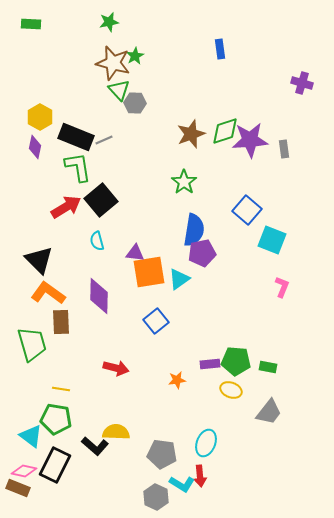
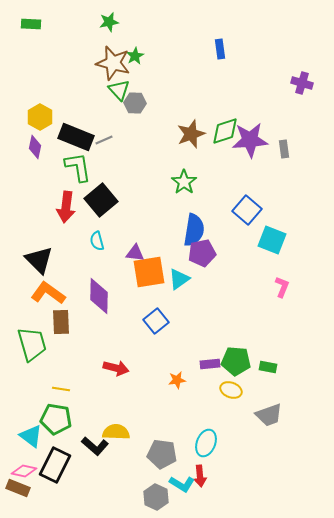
red arrow at (66, 207): rotated 128 degrees clockwise
gray trapezoid at (269, 412): moved 3 px down; rotated 32 degrees clockwise
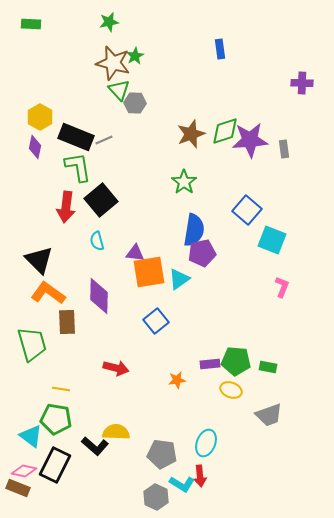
purple cross at (302, 83): rotated 15 degrees counterclockwise
brown rectangle at (61, 322): moved 6 px right
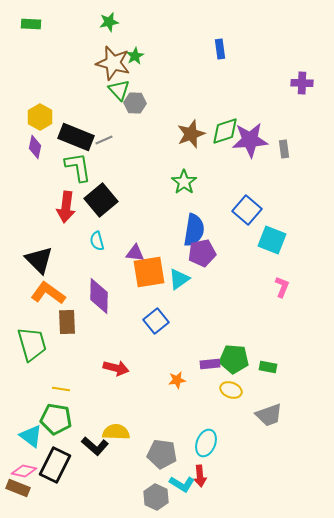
green pentagon at (236, 361): moved 2 px left, 2 px up
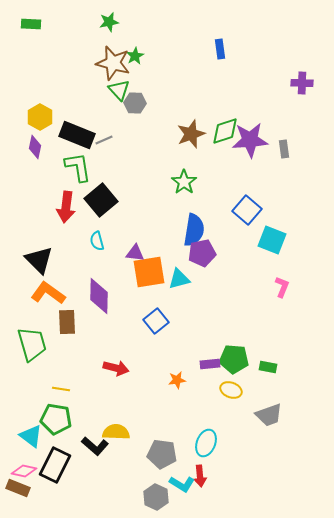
black rectangle at (76, 137): moved 1 px right, 2 px up
cyan triangle at (179, 279): rotated 20 degrees clockwise
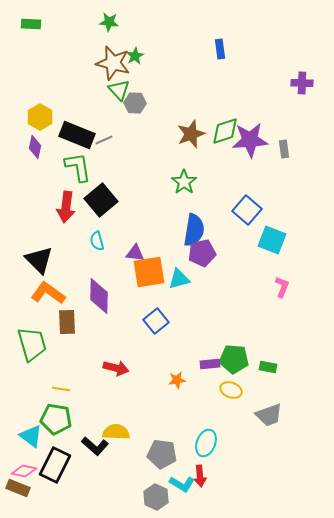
green star at (109, 22): rotated 18 degrees clockwise
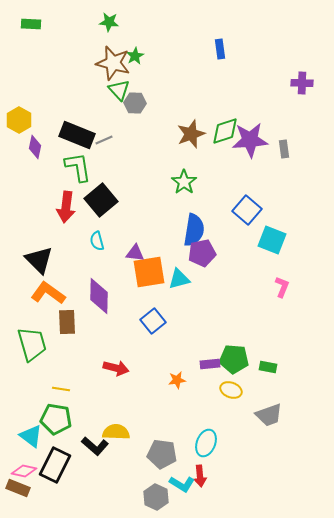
yellow hexagon at (40, 117): moved 21 px left, 3 px down
blue square at (156, 321): moved 3 px left
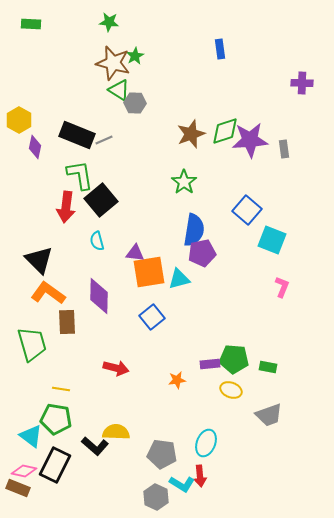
green triangle at (119, 90): rotated 15 degrees counterclockwise
green L-shape at (78, 167): moved 2 px right, 8 px down
blue square at (153, 321): moved 1 px left, 4 px up
